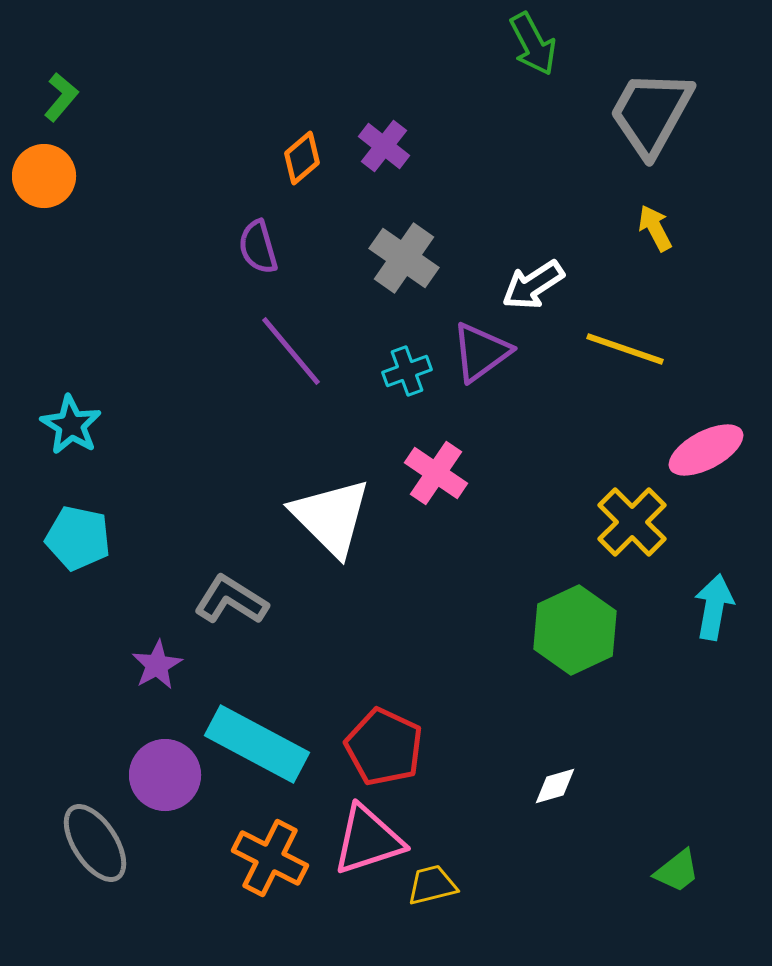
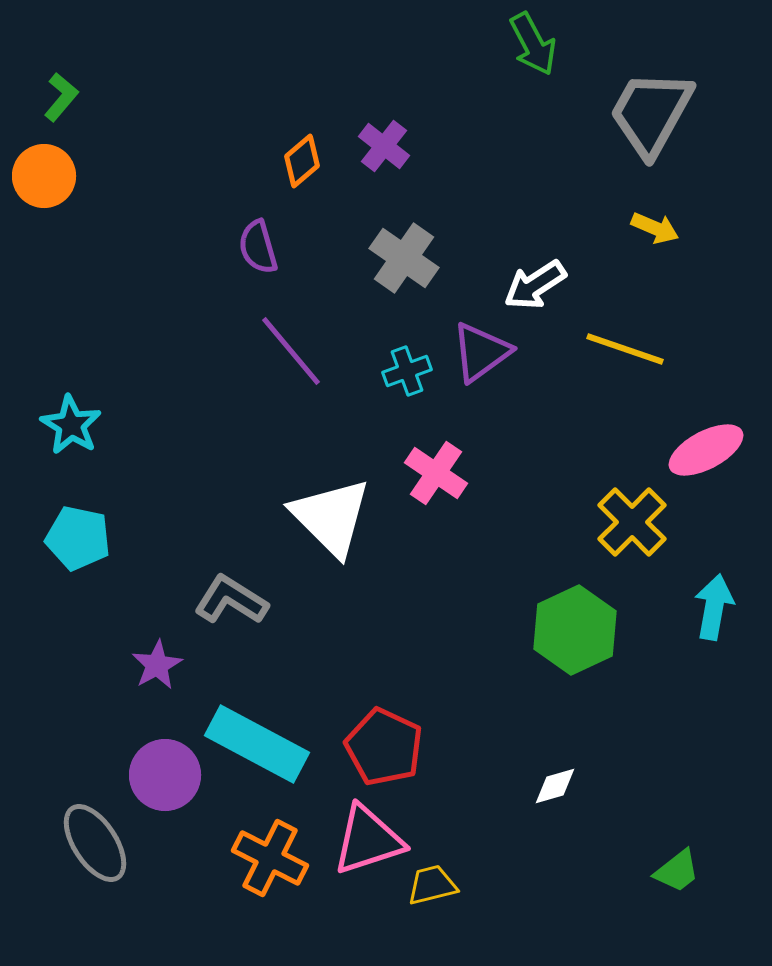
orange diamond: moved 3 px down
yellow arrow: rotated 141 degrees clockwise
white arrow: moved 2 px right
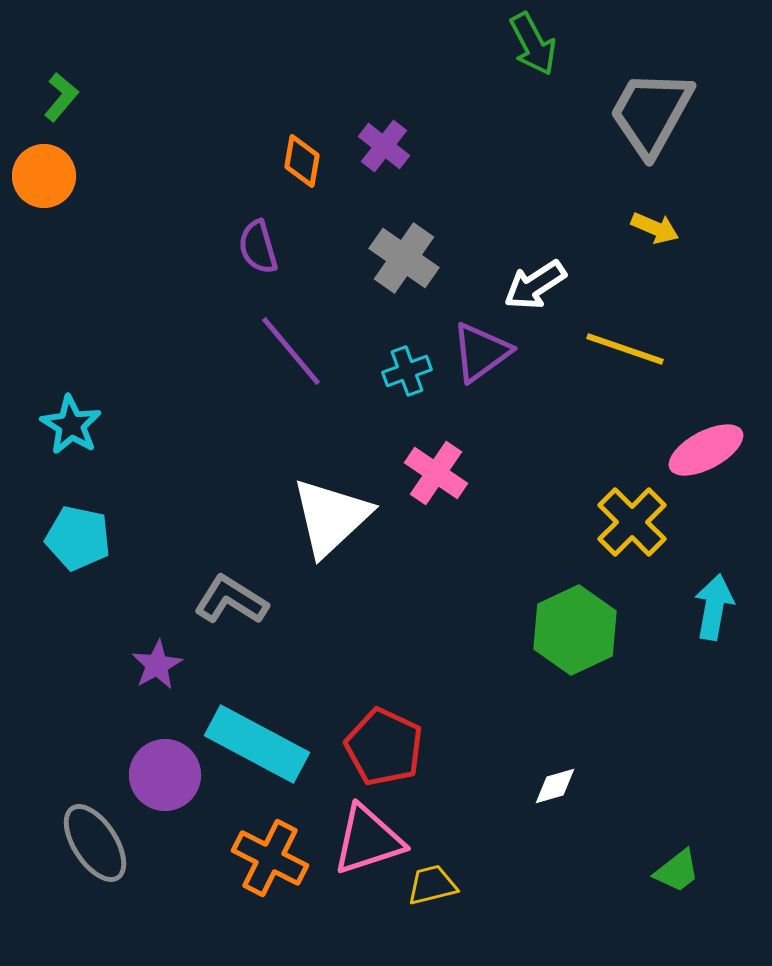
orange diamond: rotated 40 degrees counterclockwise
white triangle: rotated 32 degrees clockwise
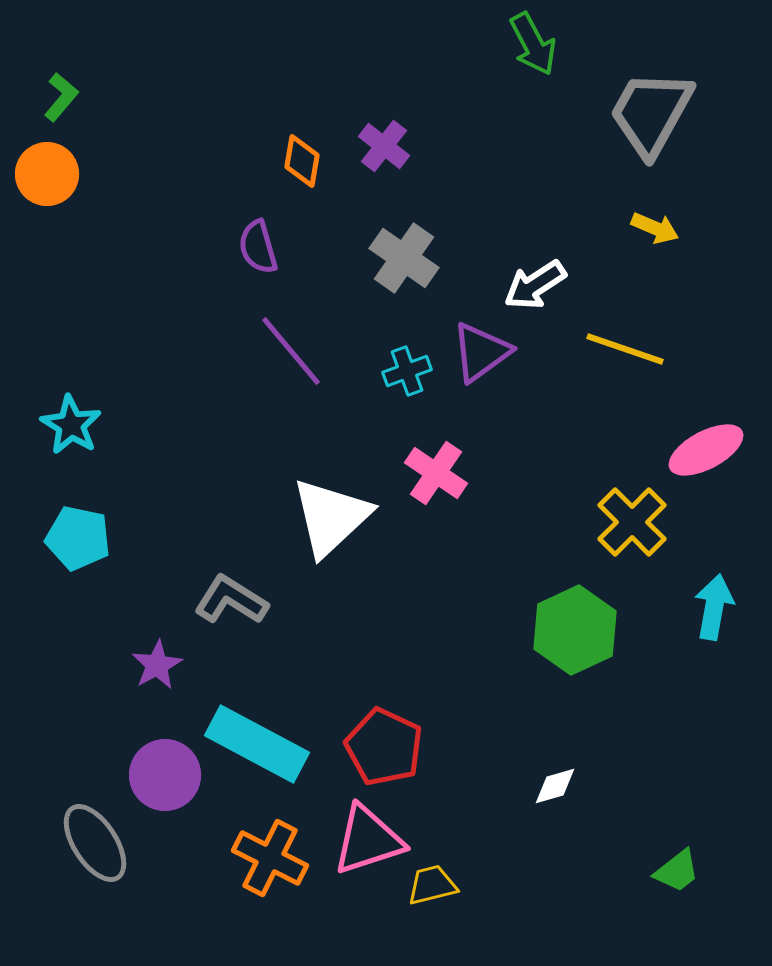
orange circle: moved 3 px right, 2 px up
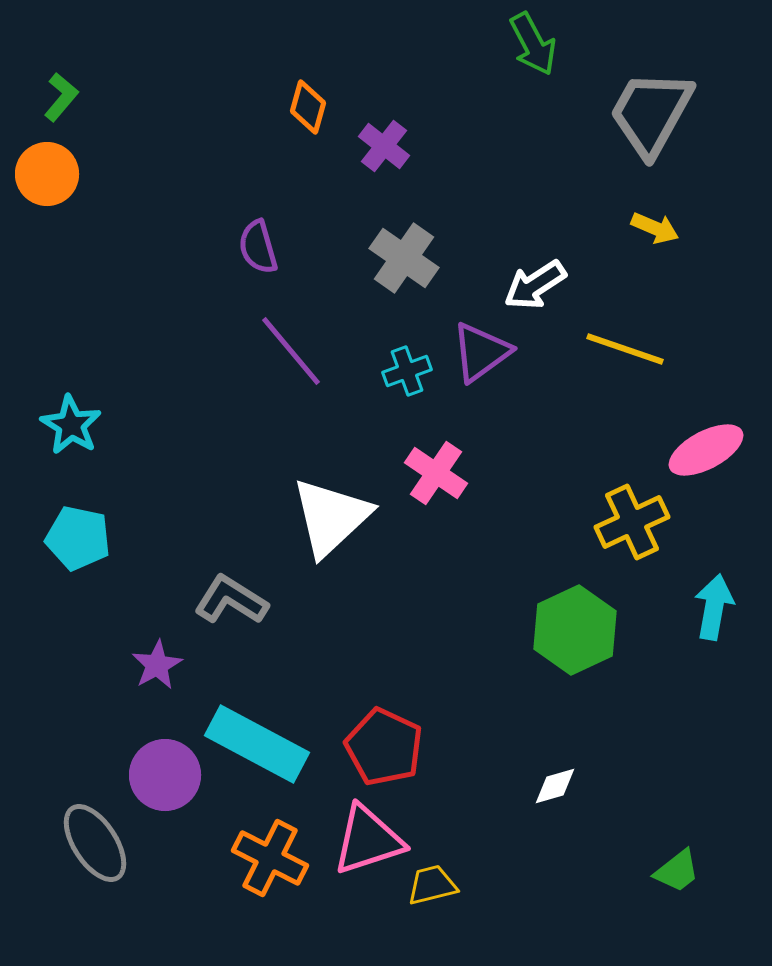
orange diamond: moved 6 px right, 54 px up; rotated 6 degrees clockwise
yellow cross: rotated 20 degrees clockwise
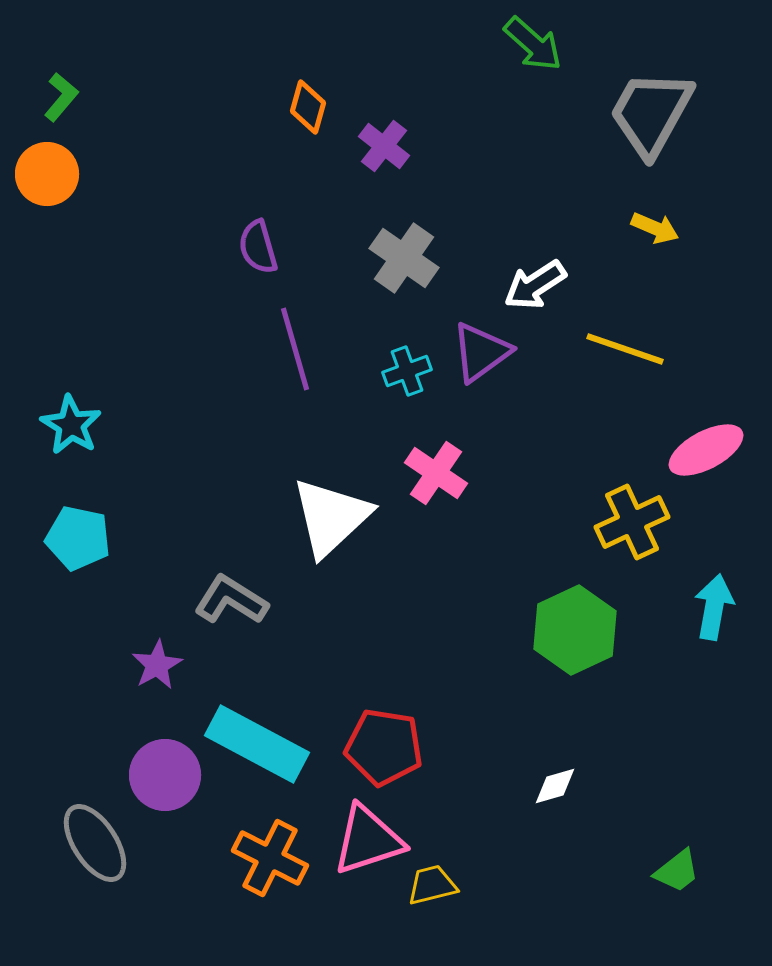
green arrow: rotated 20 degrees counterclockwise
purple line: moved 4 px right, 2 px up; rotated 24 degrees clockwise
red pentagon: rotated 16 degrees counterclockwise
